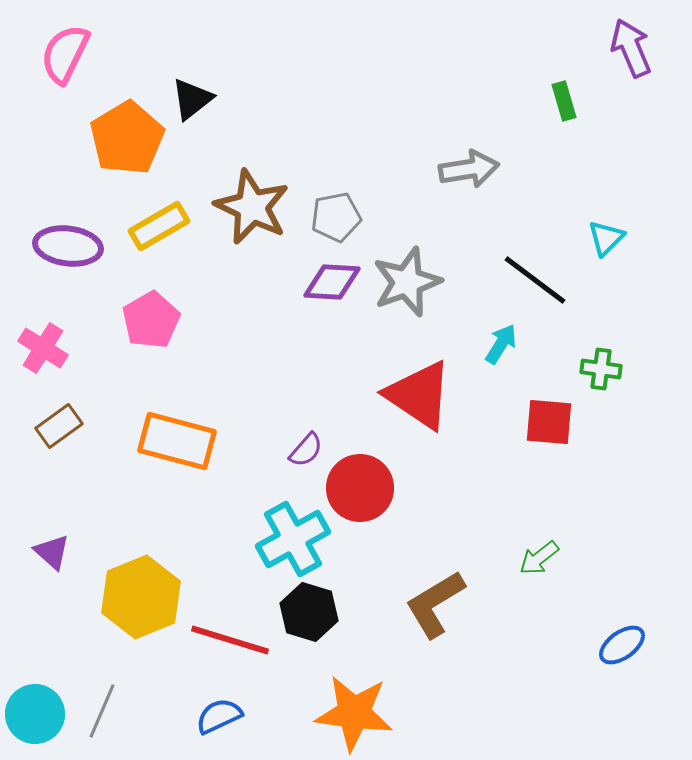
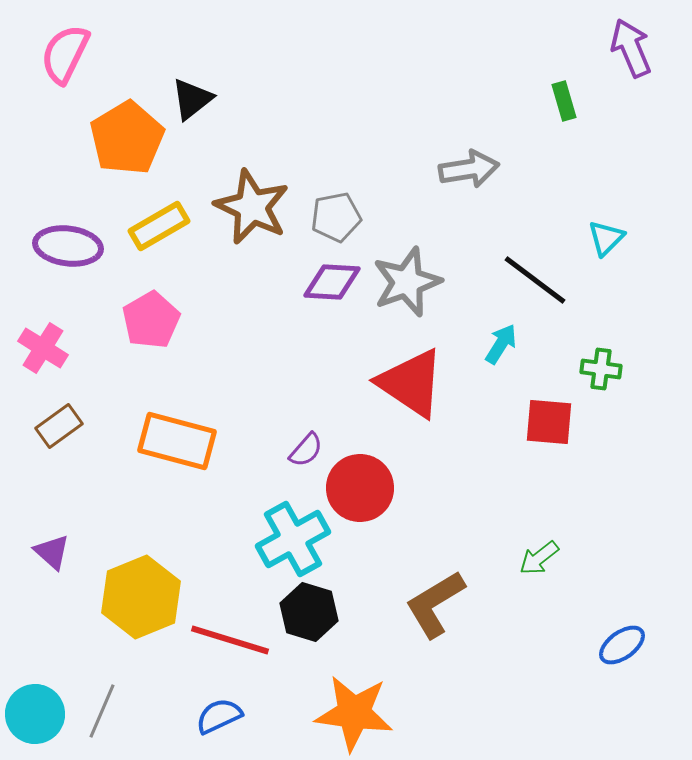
red triangle: moved 8 px left, 12 px up
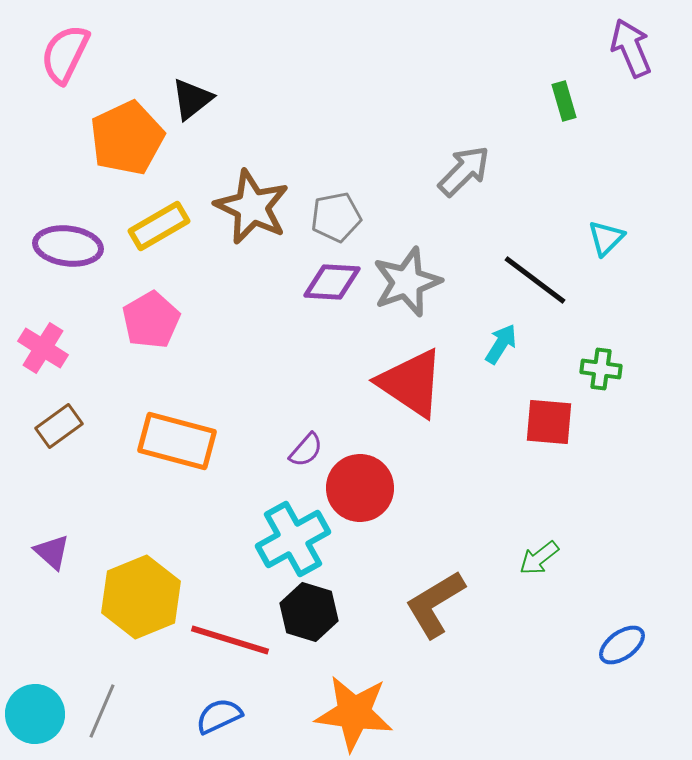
orange pentagon: rotated 6 degrees clockwise
gray arrow: moved 5 px left, 2 px down; rotated 36 degrees counterclockwise
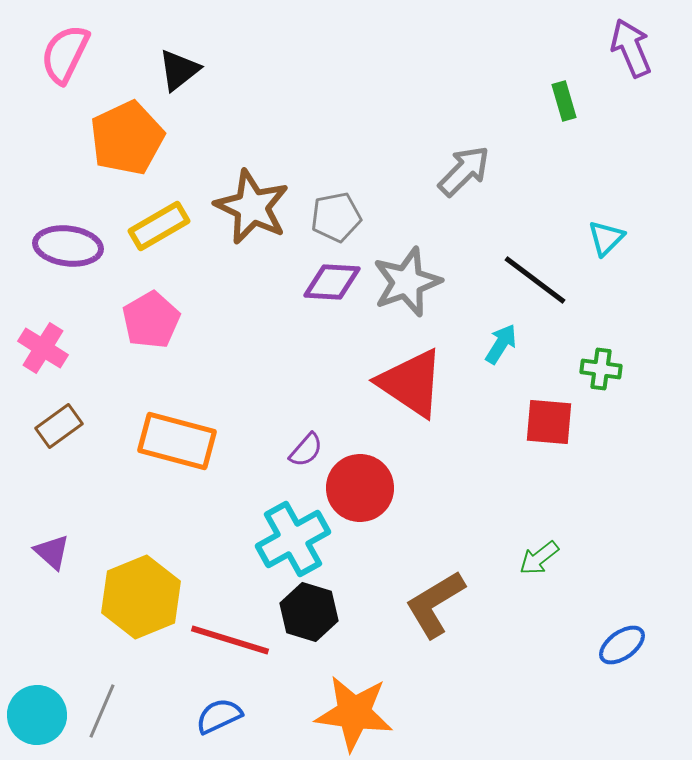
black triangle: moved 13 px left, 29 px up
cyan circle: moved 2 px right, 1 px down
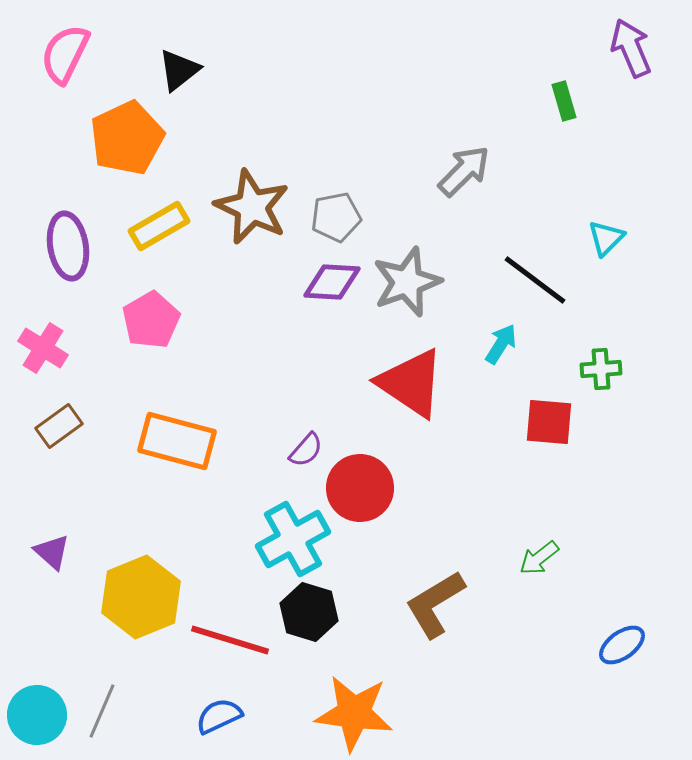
purple ellipse: rotated 74 degrees clockwise
green cross: rotated 12 degrees counterclockwise
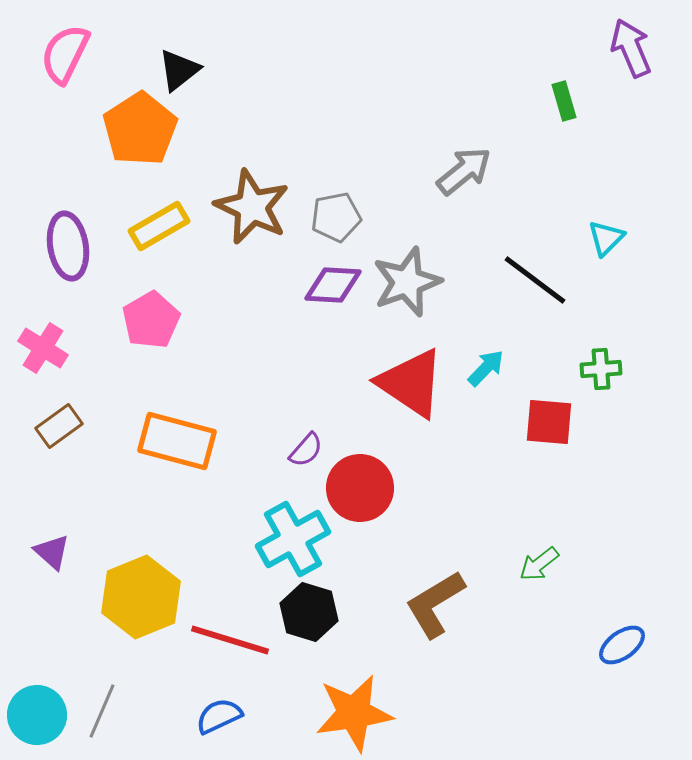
orange pentagon: moved 13 px right, 9 px up; rotated 8 degrees counterclockwise
gray arrow: rotated 6 degrees clockwise
purple diamond: moved 1 px right, 3 px down
cyan arrow: moved 15 px left, 24 px down; rotated 12 degrees clockwise
green arrow: moved 6 px down
orange star: rotated 16 degrees counterclockwise
